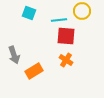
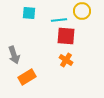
cyan square: rotated 16 degrees counterclockwise
orange rectangle: moved 7 px left, 6 px down
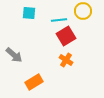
yellow circle: moved 1 px right
red square: rotated 36 degrees counterclockwise
gray arrow: rotated 30 degrees counterclockwise
orange rectangle: moved 7 px right, 5 px down
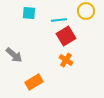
yellow circle: moved 3 px right
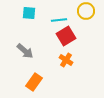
gray arrow: moved 11 px right, 4 px up
orange rectangle: rotated 24 degrees counterclockwise
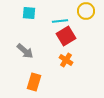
cyan line: moved 1 px right, 1 px down
orange rectangle: rotated 18 degrees counterclockwise
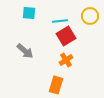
yellow circle: moved 4 px right, 5 px down
orange cross: rotated 24 degrees clockwise
orange rectangle: moved 22 px right, 3 px down
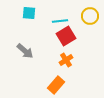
orange rectangle: rotated 24 degrees clockwise
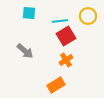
yellow circle: moved 2 px left
orange rectangle: rotated 18 degrees clockwise
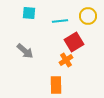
red square: moved 8 px right, 6 px down
orange rectangle: rotated 60 degrees counterclockwise
